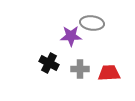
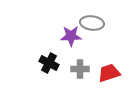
red trapezoid: rotated 15 degrees counterclockwise
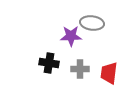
black cross: rotated 18 degrees counterclockwise
red trapezoid: rotated 65 degrees counterclockwise
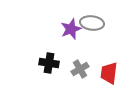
purple star: moved 7 px up; rotated 20 degrees counterclockwise
gray cross: rotated 30 degrees counterclockwise
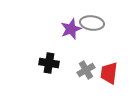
gray cross: moved 6 px right, 1 px down
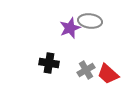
gray ellipse: moved 2 px left, 2 px up
purple star: moved 1 px left, 1 px up
red trapezoid: moved 1 px left, 1 px down; rotated 55 degrees counterclockwise
